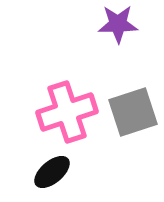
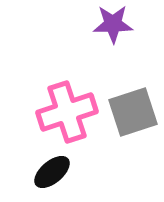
purple star: moved 5 px left
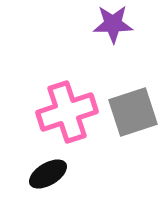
black ellipse: moved 4 px left, 2 px down; rotated 9 degrees clockwise
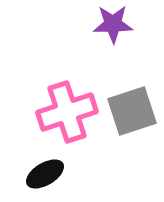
gray square: moved 1 px left, 1 px up
black ellipse: moved 3 px left
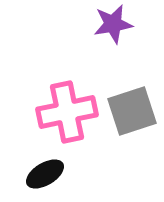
purple star: rotated 9 degrees counterclockwise
pink cross: rotated 6 degrees clockwise
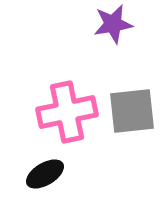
gray square: rotated 12 degrees clockwise
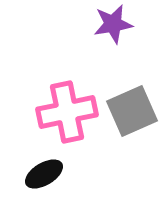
gray square: rotated 18 degrees counterclockwise
black ellipse: moved 1 px left
